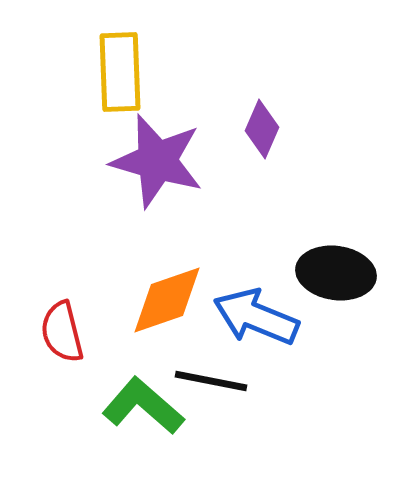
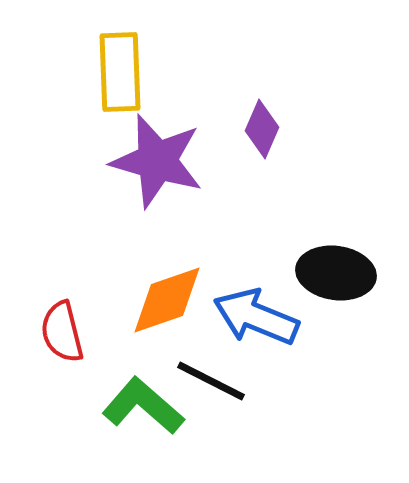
black line: rotated 16 degrees clockwise
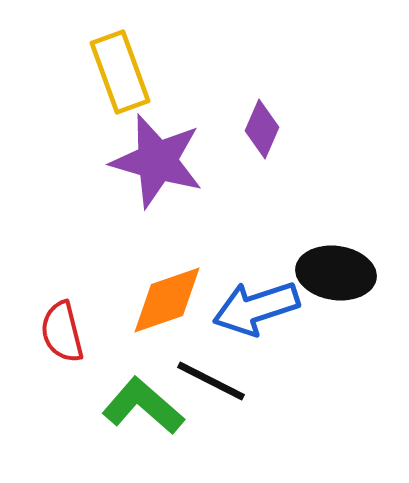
yellow rectangle: rotated 18 degrees counterclockwise
blue arrow: moved 9 px up; rotated 40 degrees counterclockwise
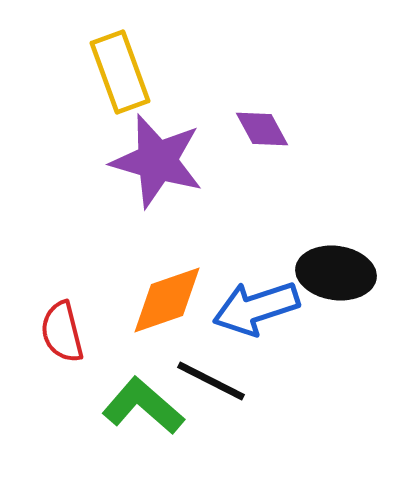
purple diamond: rotated 52 degrees counterclockwise
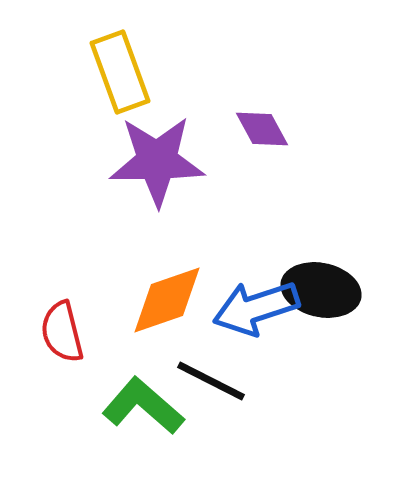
purple star: rotated 16 degrees counterclockwise
black ellipse: moved 15 px left, 17 px down; rotated 4 degrees clockwise
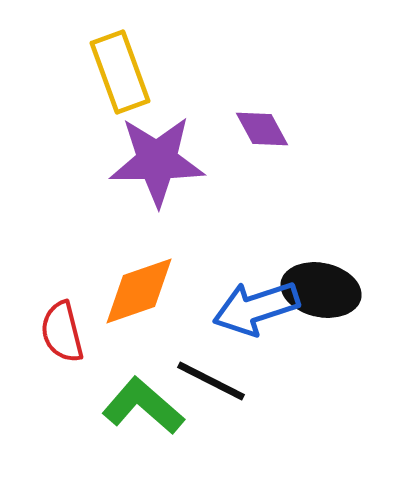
orange diamond: moved 28 px left, 9 px up
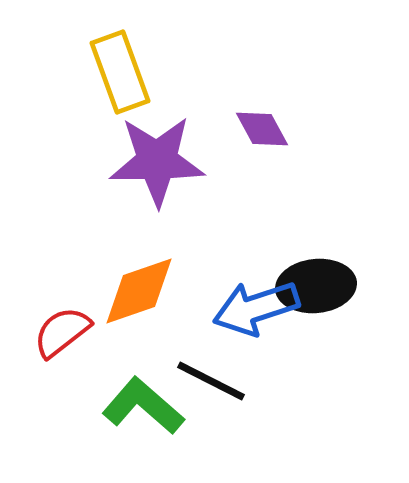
black ellipse: moved 5 px left, 4 px up; rotated 18 degrees counterclockwise
red semicircle: rotated 66 degrees clockwise
